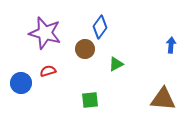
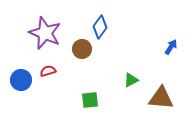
purple star: rotated 8 degrees clockwise
blue arrow: moved 2 px down; rotated 28 degrees clockwise
brown circle: moved 3 px left
green triangle: moved 15 px right, 16 px down
blue circle: moved 3 px up
brown triangle: moved 2 px left, 1 px up
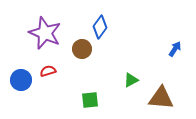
blue arrow: moved 4 px right, 2 px down
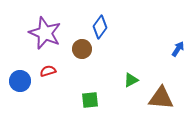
blue arrow: moved 3 px right
blue circle: moved 1 px left, 1 px down
